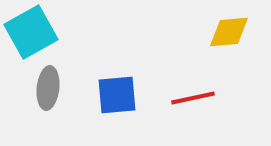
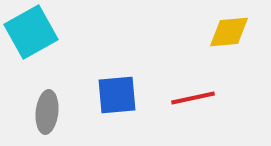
gray ellipse: moved 1 px left, 24 px down
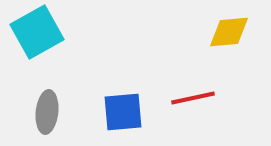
cyan square: moved 6 px right
blue square: moved 6 px right, 17 px down
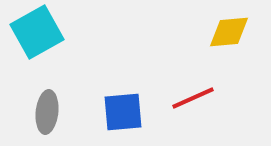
red line: rotated 12 degrees counterclockwise
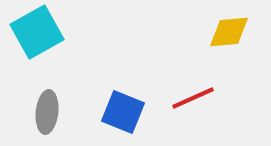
blue square: rotated 27 degrees clockwise
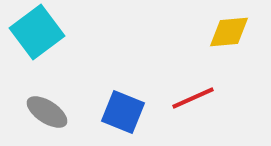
cyan square: rotated 8 degrees counterclockwise
gray ellipse: rotated 63 degrees counterclockwise
